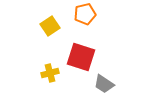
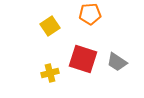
orange pentagon: moved 5 px right; rotated 10 degrees clockwise
red square: moved 2 px right, 2 px down
gray trapezoid: moved 13 px right, 22 px up
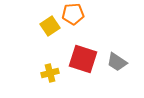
orange pentagon: moved 17 px left
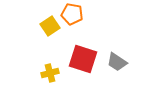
orange pentagon: moved 1 px left; rotated 15 degrees clockwise
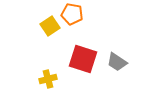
yellow cross: moved 2 px left, 6 px down
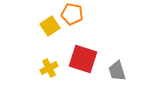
gray trapezoid: moved 9 px down; rotated 40 degrees clockwise
yellow cross: moved 1 px right, 11 px up; rotated 12 degrees counterclockwise
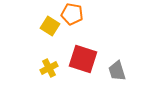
yellow square: rotated 24 degrees counterclockwise
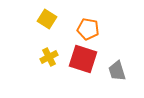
orange pentagon: moved 16 px right, 15 px down
yellow square: moved 3 px left, 7 px up
yellow cross: moved 11 px up
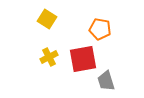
orange pentagon: moved 12 px right
red square: rotated 28 degrees counterclockwise
gray trapezoid: moved 11 px left, 10 px down
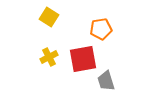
yellow square: moved 2 px right, 2 px up
orange pentagon: moved 1 px right; rotated 20 degrees counterclockwise
